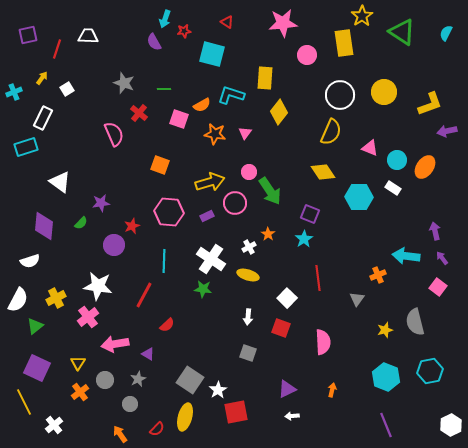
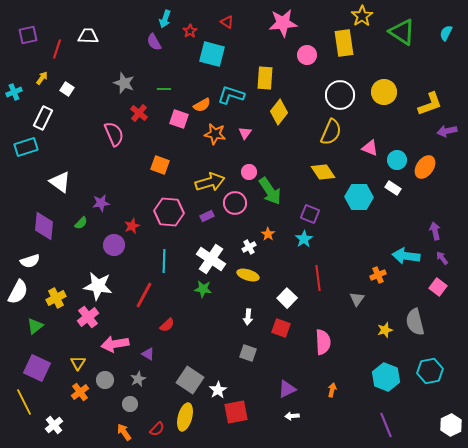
red star at (184, 31): moved 6 px right; rotated 24 degrees counterclockwise
white square at (67, 89): rotated 24 degrees counterclockwise
white semicircle at (18, 300): moved 8 px up
orange arrow at (120, 434): moved 4 px right, 2 px up
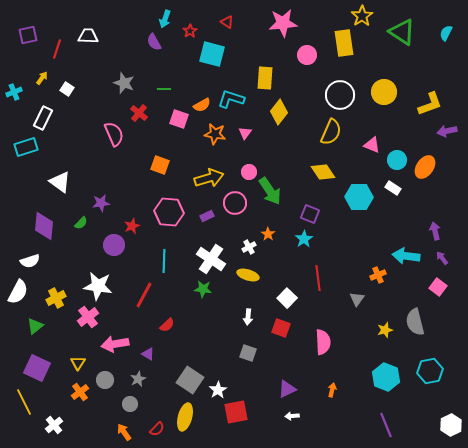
cyan L-shape at (231, 95): moved 4 px down
pink triangle at (370, 148): moved 2 px right, 3 px up
yellow arrow at (210, 182): moved 1 px left, 4 px up
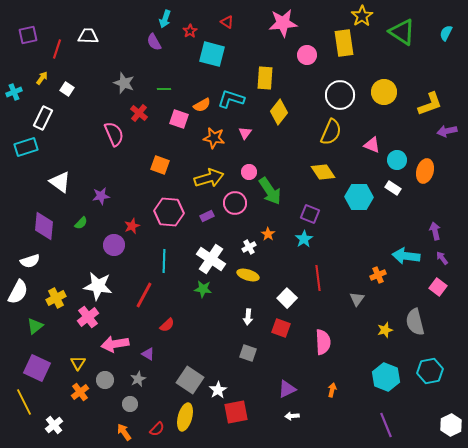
orange star at (215, 134): moved 1 px left, 4 px down
orange ellipse at (425, 167): moved 4 px down; rotated 20 degrees counterclockwise
purple star at (101, 203): moved 7 px up
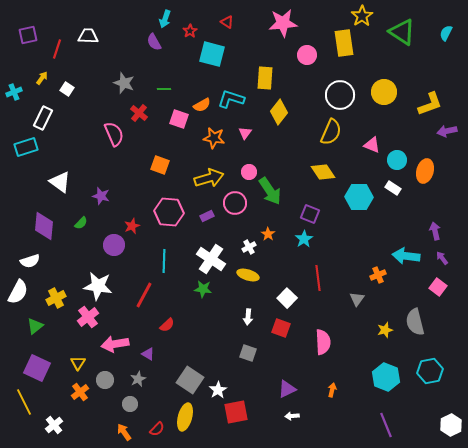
purple star at (101, 196): rotated 24 degrees clockwise
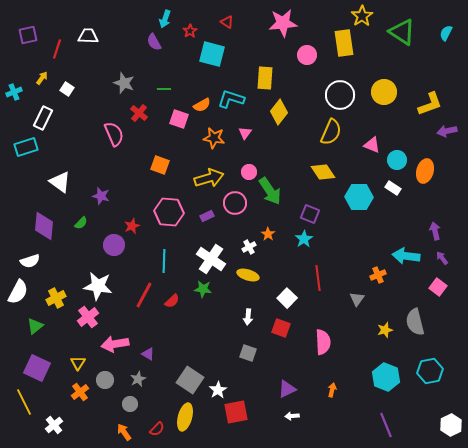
red semicircle at (167, 325): moved 5 px right, 24 px up
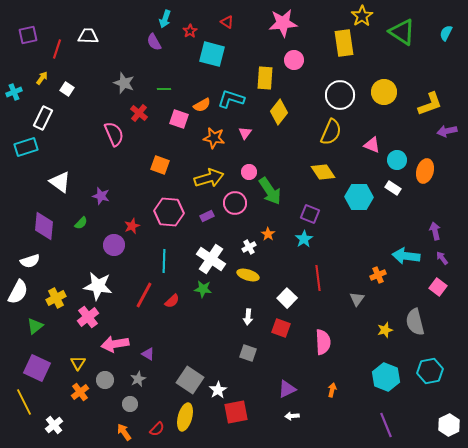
pink circle at (307, 55): moved 13 px left, 5 px down
white hexagon at (451, 425): moved 2 px left
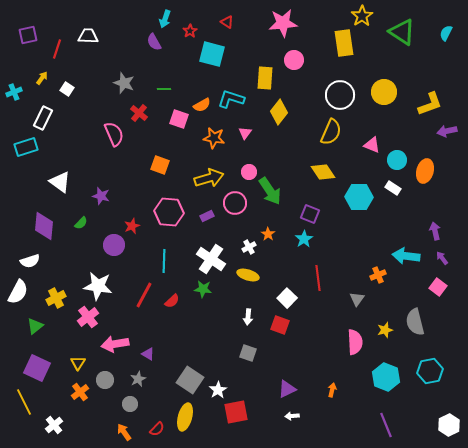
red square at (281, 328): moved 1 px left, 3 px up
pink semicircle at (323, 342): moved 32 px right
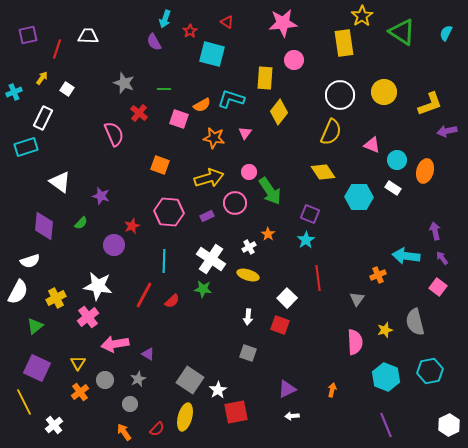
cyan star at (304, 239): moved 2 px right, 1 px down
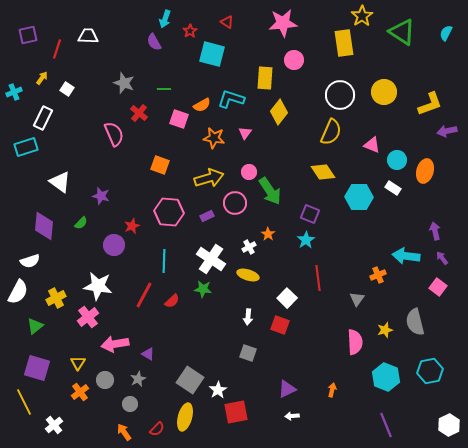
purple square at (37, 368): rotated 8 degrees counterclockwise
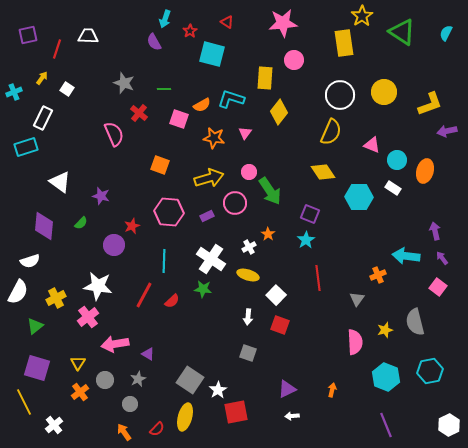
white square at (287, 298): moved 11 px left, 3 px up
